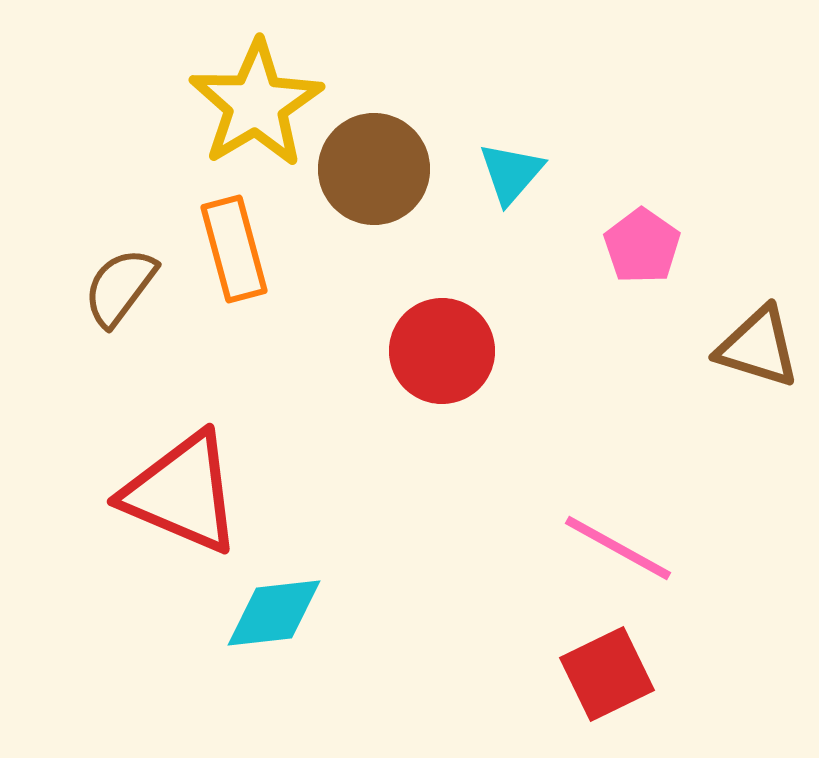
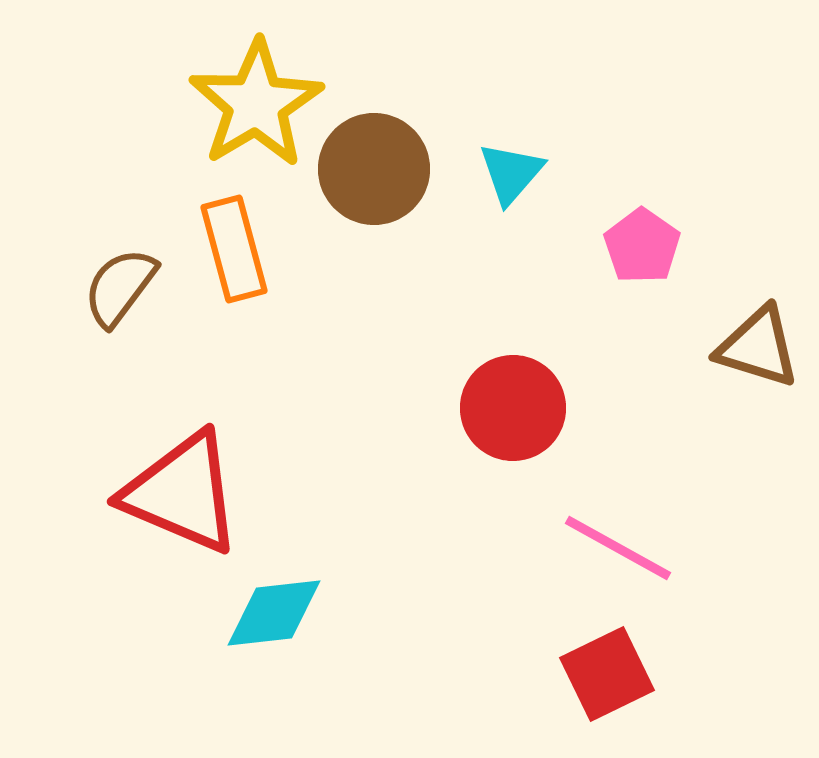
red circle: moved 71 px right, 57 px down
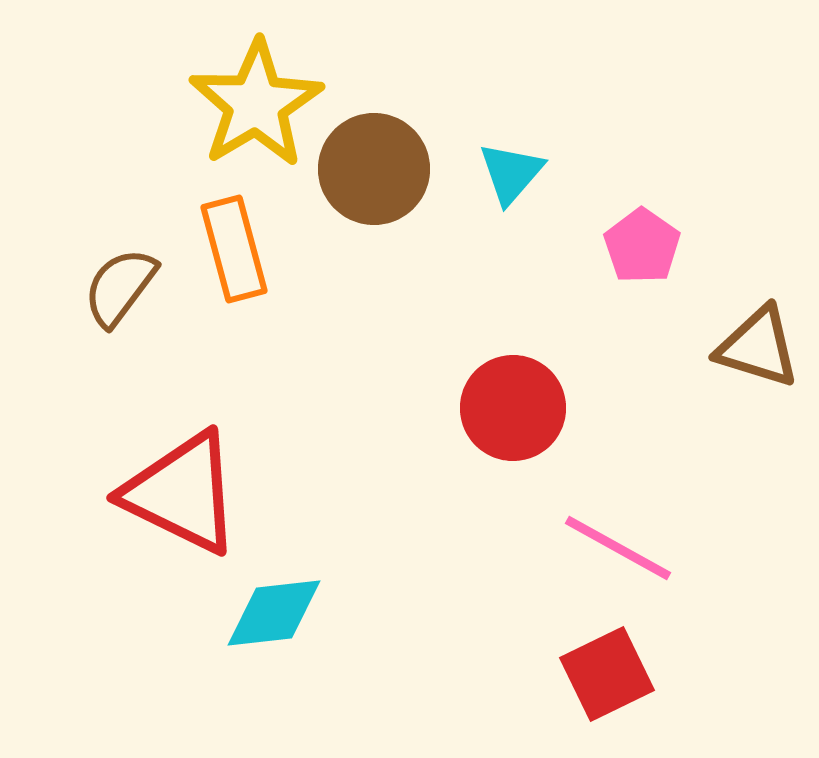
red triangle: rotated 3 degrees clockwise
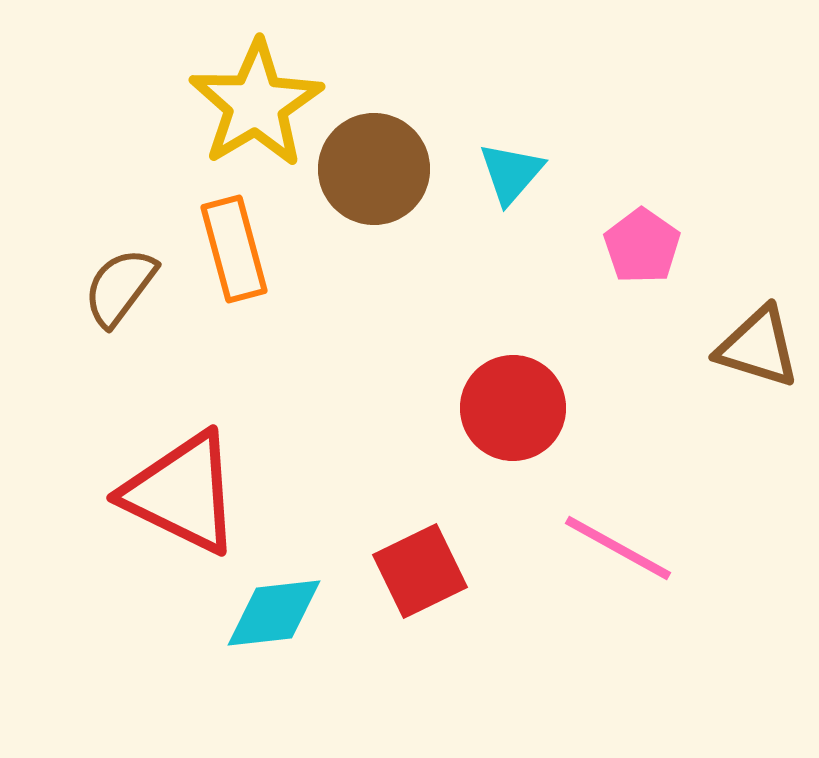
red square: moved 187 px left, 103 px up
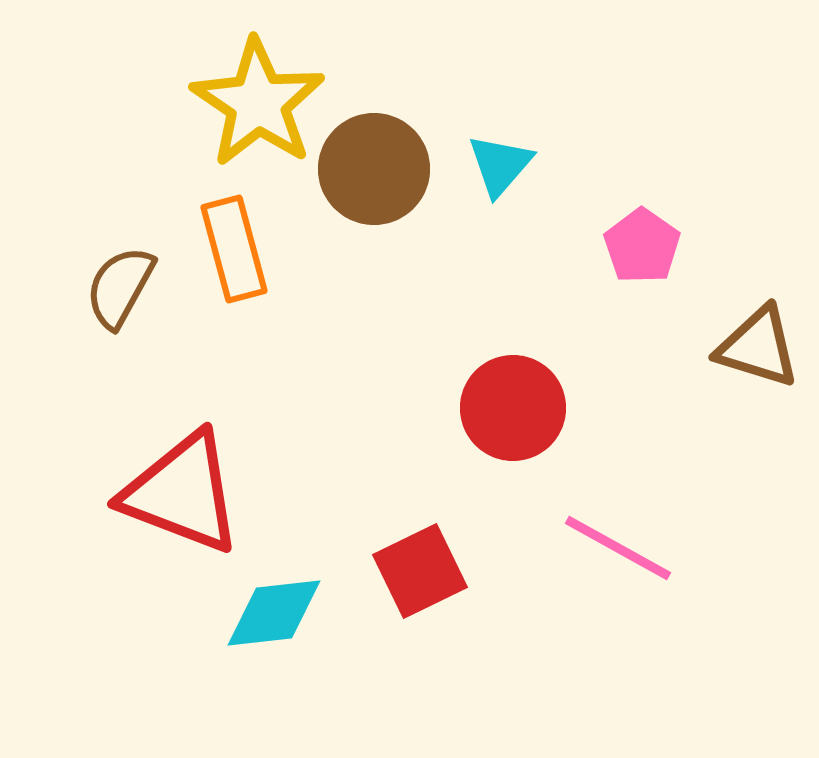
yellow star: moved 2 px right, 1 px up; rotated 7 degrees counterclockwise
cyan triangle: moved 11 px left, 8 px up
brown semicircle: rotated 8 degrees counterclockwise
red triangle: rotated 5 degrees counterclockwise
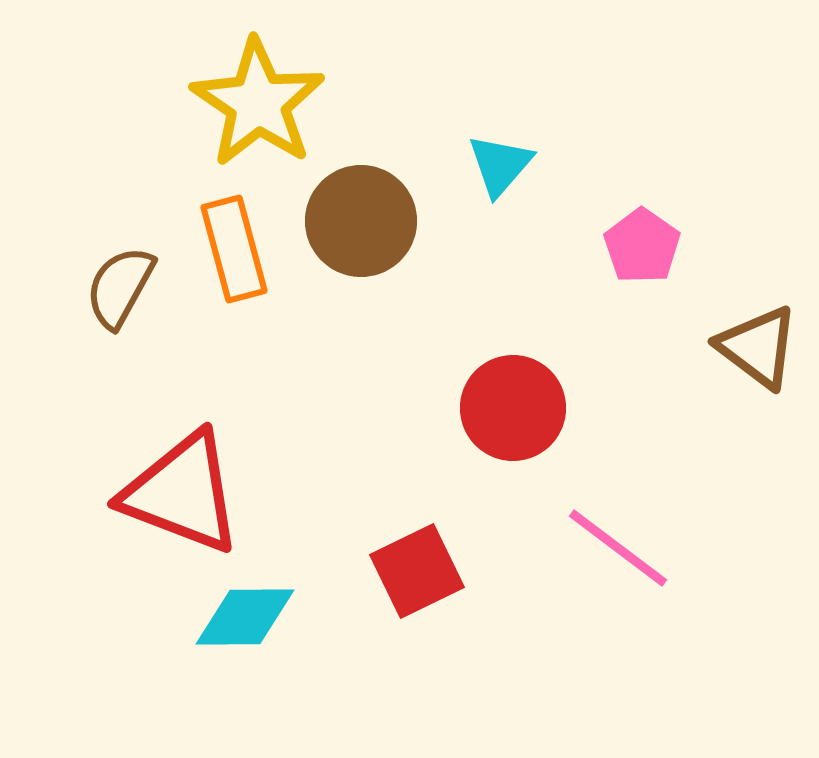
brown circle: moved 13 px left, 52 px down
brown triangle: rotated 20 degrees clockwise
pink line: rotated 8 degrees clockwise
red square: moved 3 px left
cyan diamond: moved 29 px left, 4 px down; rotated 6 degrees clockwise
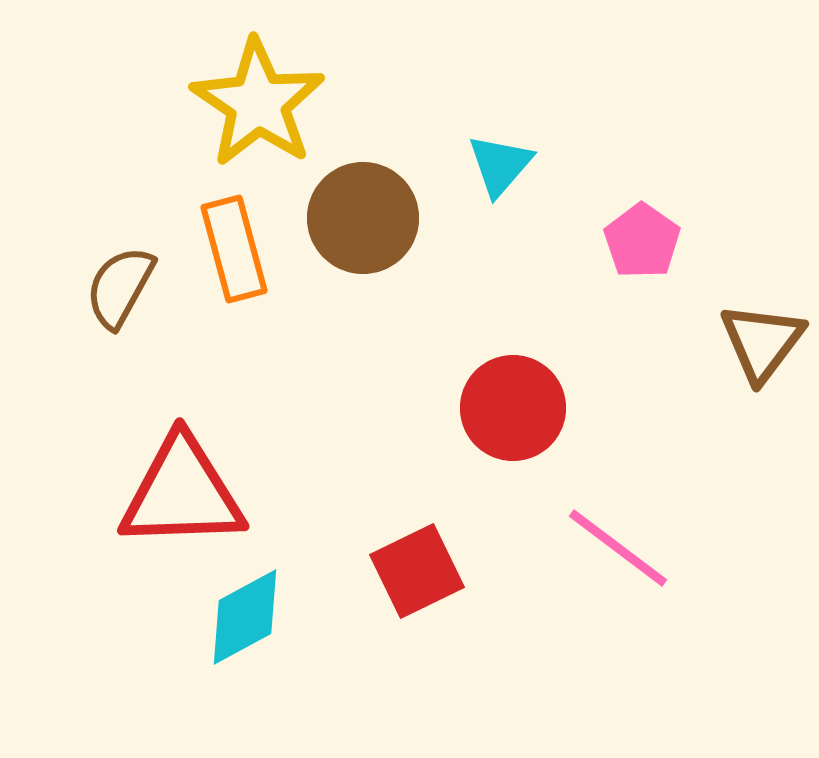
brown circle: moved 2 px right, 3 px up
pink pentagon: moved 5 px up
brown triangle: moved 4 px right, 5 px up; rotated 30 degrees clockwise
red triangle: rotated 23 degrees counterclockwise
cyan diamond: rotated 28 degrees counterclockwise
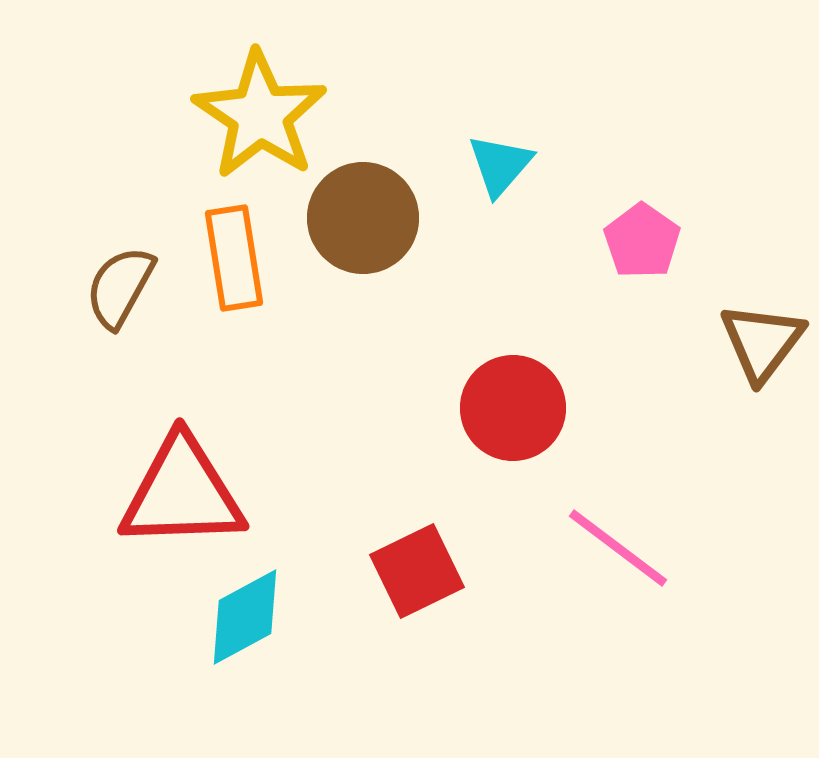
yellow star: moved 2 px right, 12 px down
orange rectangle: moved 9 px down; rotated 6 degrees clockwise
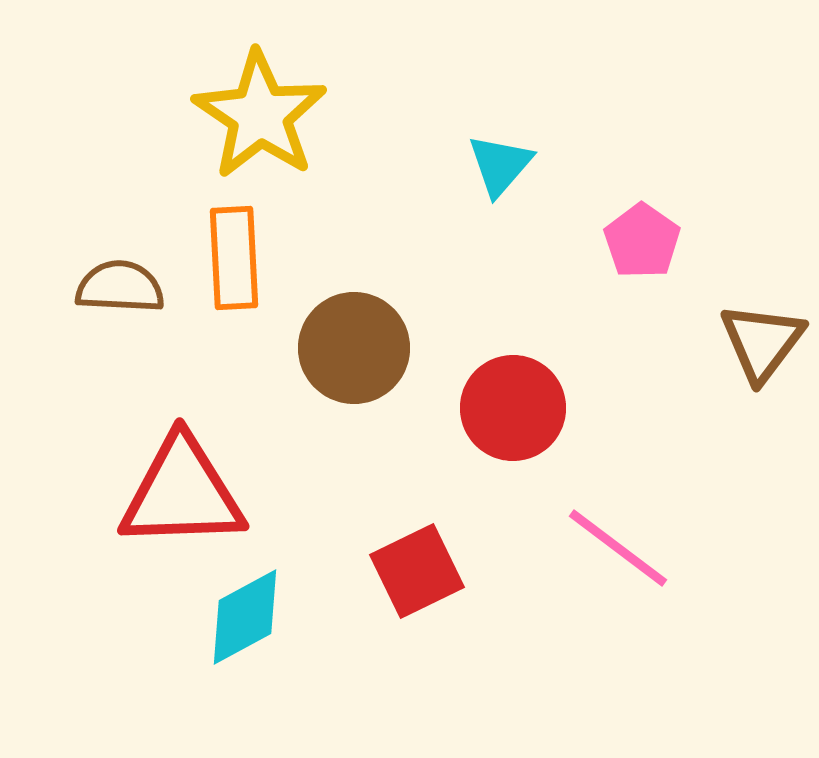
brown circle: moved 9 px left, 130 px down
orange rectangle: rotated 6 degrees clockwise
brown semicircle: rotated 64 degrees clockwise
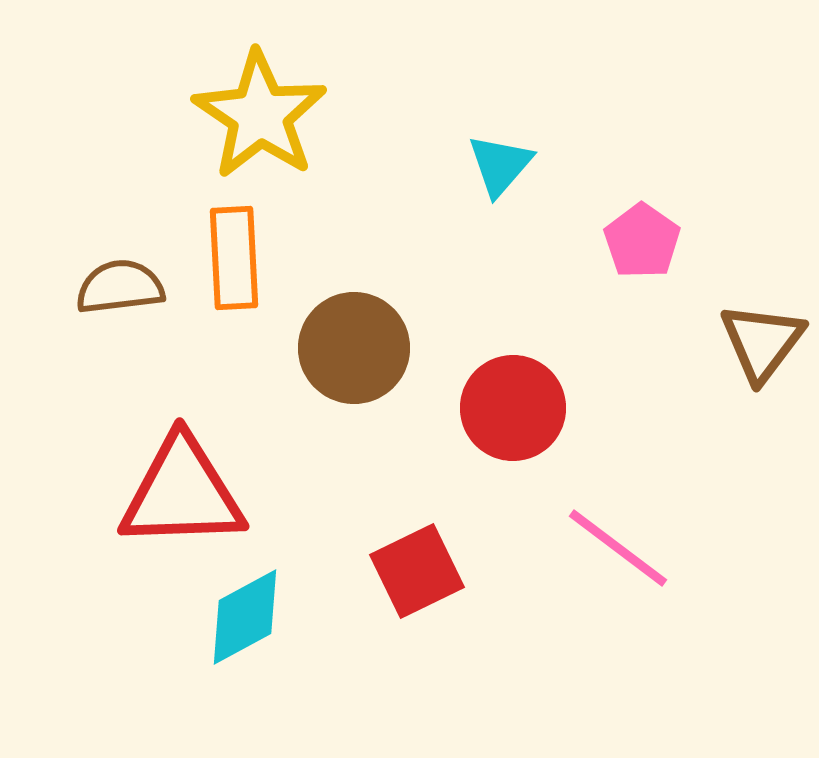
brown semicircle: rotated 10 degrees counterclockwise
